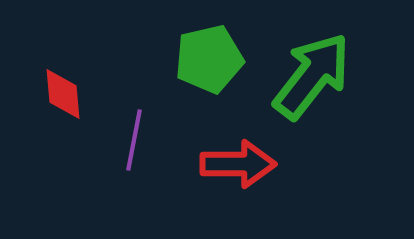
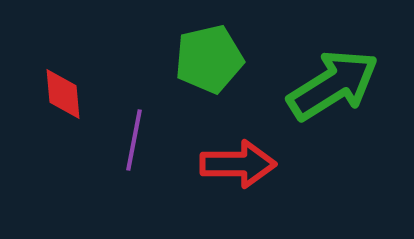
green arrow: moved 21 px right, 9 px down; rotated 20 degrees clockwise
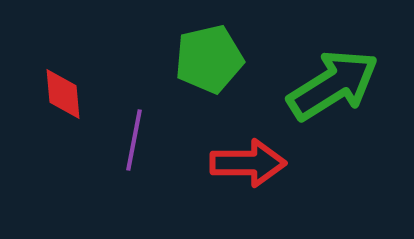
red arrow: moved 10 px right, 1 px up
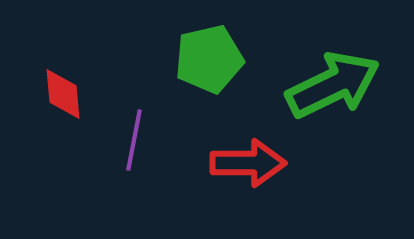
green arrow: rotated 6 degrees clockwise
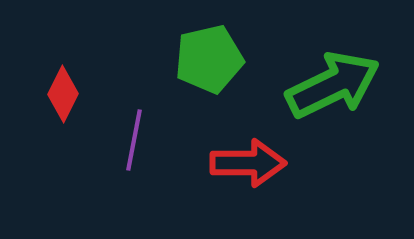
red diamond: rotated 32 degrees clockwise
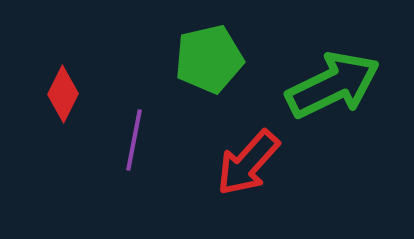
red arrow: rotated 132 degrees clockwise
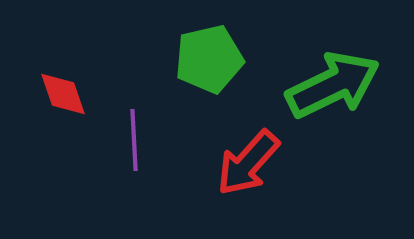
red diamond: rotated 46 degrees counterclockwise
purple line: rotated 14 degrees counterclockwise
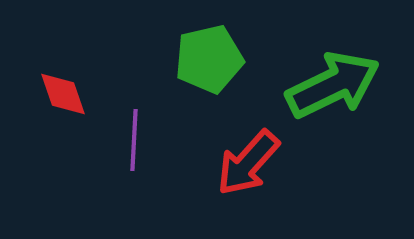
purple line: rotated 6 degrees clockwise
